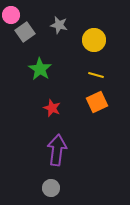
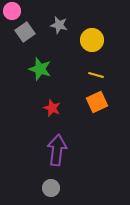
pink circle: moved 1 px right, 4 px up
yellow circle: moved 2 px left
green star: rotated 15 degrees counterclockwise
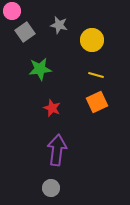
green star: rotated 25 degrees counterclockwise
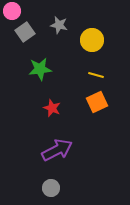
purple arrow: rotated 56 degrees clockwise
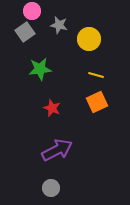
pink circle: moved 20 px right
yellow circle: moved 3 px left, 1 px up
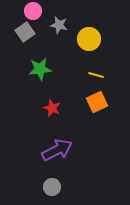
pink circle: moved 1 px right
gray circle: moved 1 px right, 1 px up
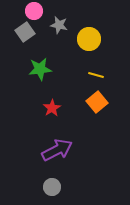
pink circle: moved 1 px right
orange square: rotated 15 degrees counterclockwise
red star: rotated 18 degrees clockwise
